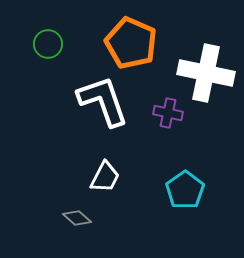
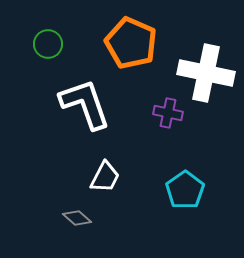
white L-shape: moved 18 px left, 3 px down
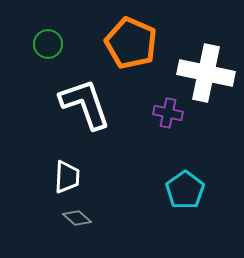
white trapezoid: moved 38 px left; rotated 24 degrees counterclockwise
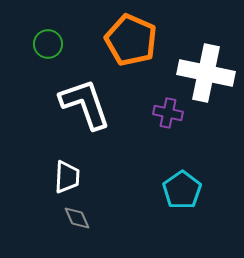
orange pentagon: moved 3 px up
cyan pentagon: moved 3 px left
gray diamond: rotated 24 degrees clockwise
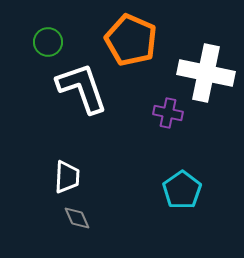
green circle: moved 2 px up
white L-shape: moved 3 px left, 16 px up
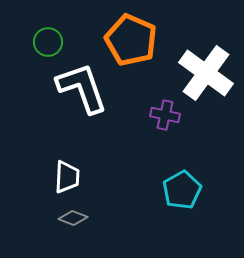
white cross: rotated 24 degrees clockwise
purple cross: moved 3 px left, 2 px down
cyan pentagon: rotated 6 degrees clockwise
gray diamond: moved 4 px left; rotated 44 degrees counterclockwise
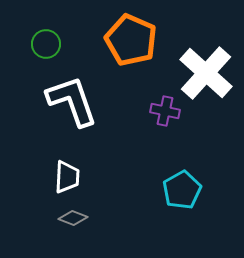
green circle: moved 2 px left, 2 px down
white cross: rotated 6 degrees clockwise
white L-shape: moved 10 px left, 13 px down
purple cross: moved 4 px up
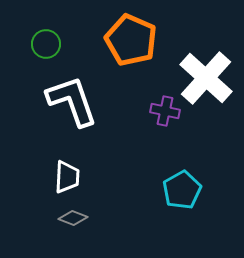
white cross: moved 5 px down
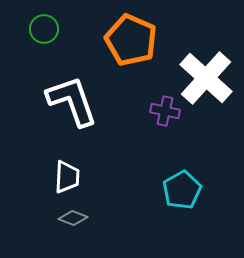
green circle: moved 2 px left, 15 px up
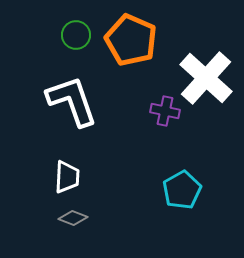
green circle: moved 32 px right, 6 px down
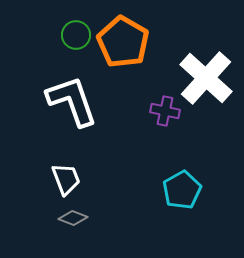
orange pentagon: moved 8 px left, 2 px down; rotated 6 degrees clockwise
white trapezoid: moved 1 px left, 2 px down; rotated 24 degrees counterclockwise
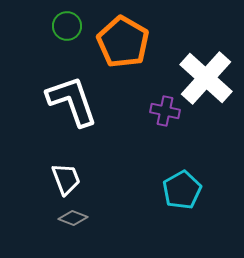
green circle: moved 9 px left, 9 px up
